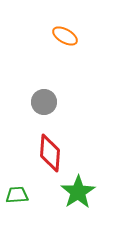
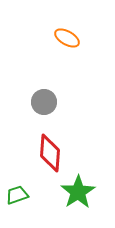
orange ellipse: moved 2 px right, 2 px down
green trapezoid: rotated 15 degrees counterclockwise
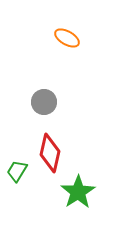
red diamond: rotated 9 degrees clockwise
green trapezoid: moved 24 px up; rotated 40 degrees counterclockwise
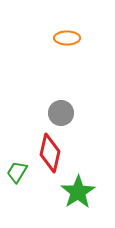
orange ellipse: rotated 30 degrees counterclockwise
gray circle: moved 17 px right, 11 px down
green trapezoid: moved 1 px down
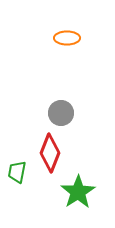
red diamond: rotated 9 degrees clockwise
green trapezoid: rotated 20 degrees counterclockwise
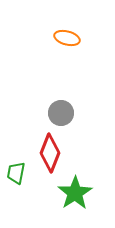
orange ellipse: rotated 15 degrees clockwise
green trapezoid: moved 1 px left, 1 px down
green star: moved 3 px left, 1 px down
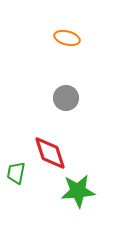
gray circle: moved 5 px right, 15 px up
red diamond: rotated 39 degrees counterclockwise
green star: moved 3 px right, 2 px up; rotated 28 degrees clockwise
